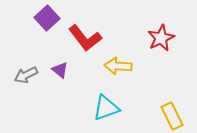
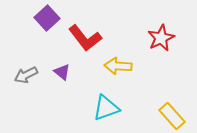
purple triangle: moved 2 px right, 2 px down
yellow rectangle: rotated 16 degrees counterclockwise
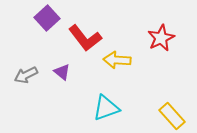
yellow arrow: moved 1 px left, 6 px up
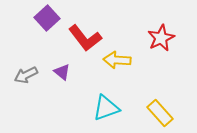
yellow rectangle: moved 12 px left, 3 px up
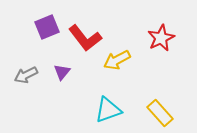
purple square: moved 9 px down; rotated 20 degrees clockwise
yellow arrow: rotated 32 degrees counterclockwise
purple triangle: rotated 30 degrees clockwise
cyan triangle: moved 2 px right, 2 px down
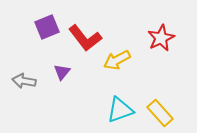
gray arrow: moved 2 px left, 6 px down; rotated 35 degrees clockwise
cyan triangle: moved 12 px right
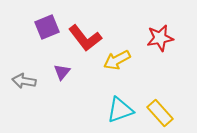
red star: moved 1 px left; rotated 16 degrees clockwise
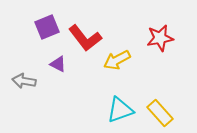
purple triangle: moved 4 px left, 8 px up; rotated 42 degrees counterclockwise
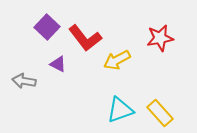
purple square: rotated 25 degrees counterclockwise
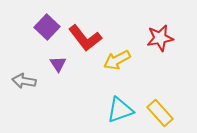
purple triangle: rotated 30 degrees clockwise
